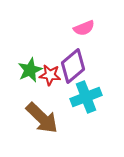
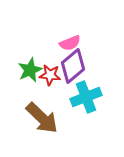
pink semicircle: moved 14 px left, 15 px down
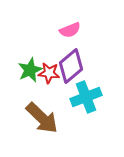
pink semicircle: moved 13 px up
purple diamond: moved 2 px left
red star: moved 1 px left, 2 px up
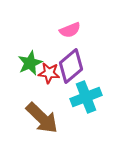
green star: moved 7 px up
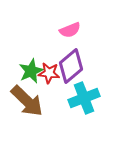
green star: moved 1 px right, 8 px down
cyan cross: moved 2 px left, 1 px down
brown arrow: moved 15 px left, 17 px up
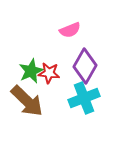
purple diamond: moved 14 px right; rotated 20 degrees counterclockwise
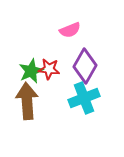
red star: moved 4 px up
brown arrow: rotated 138 degrees counterclockwise
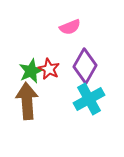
pink semicircle: moved 3 px up
red star: rotated 20 degrees clockwise
cyan cross: moved 5 px right, 1 px down; rotated 8 degrees counterclockwise
